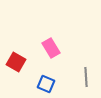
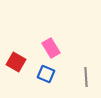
blue square: moved 10 px up
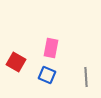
pink rectangle: rotated 42 degrees clockwise
blue square: moved 1 px right, 1 px down
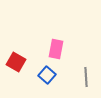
pink rectangle: moved 5 px right, 1 px down
blue square: rotated 18 degrees clockwise
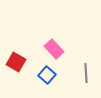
pink rectangle: moved 2 px left; rotated 54 degrees counterclockwise
gray line: moved 4 px up
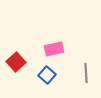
pink rectangle: rotated 60 degrees counterclockwise
red square: rotated 18 degrees clockwise
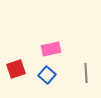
pink rectangle: moved 3 px left
red square: moved 7 px down; rotated 24 degrees clockwise
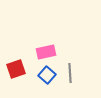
pink rectangle: moved 5 px left, 3 px down
gray line: moved 16 px left
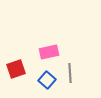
pink rectangle: moved 3 px right
blue square: moved 5 px down
